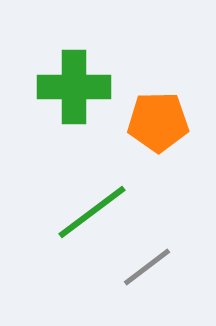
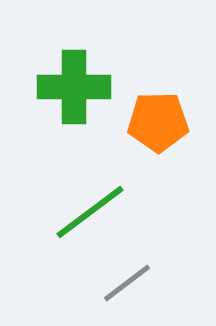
green line: moved 2 px left
gray line: moved 20 px left, 16 px down
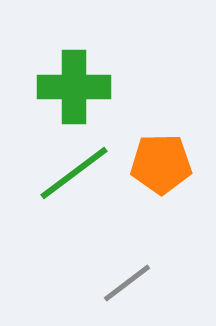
orange pentagon: moved 3 px right, 42 px down
green line: moved 16 px left, 39 px up
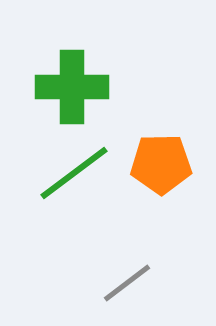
green cross: moved 2 px left
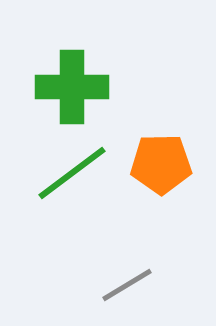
green line: moved 2 px left
gray line: moved 2 px down; rotated 6 degrees clockwise
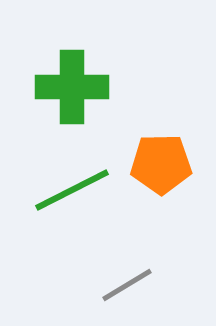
green line: moved 17 px down; rotated 10 degrees clockwise
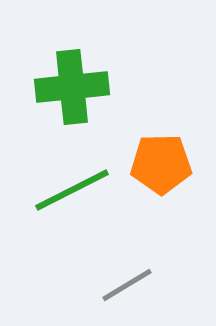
green cross: rotated 6 degrees counterclockwise
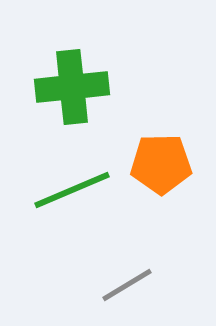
green line: rotated 4 degrees clockwise
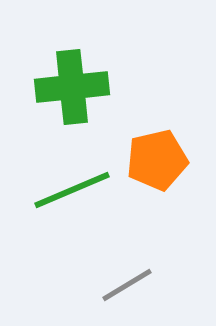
orange pentagon: moved 4 px left, 4 px up; rotated 12 degrees counterclockwise
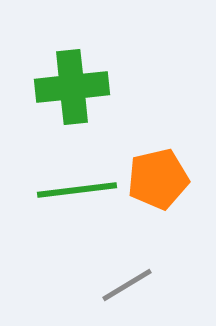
orange pentagon: moved 1 px right, 19 px down
green line: moved 5 px right; rotated 16 degrees clockwise
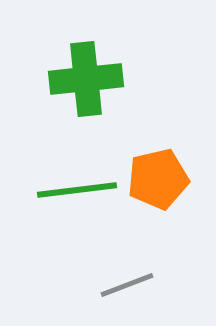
green cross: moved 14 px right, 8 px up
gray line: rotated 10 degrees clockwise
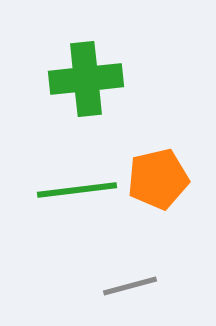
gray line: moved 3 px right, 1 px down; rotated 6 degrees clockwise
